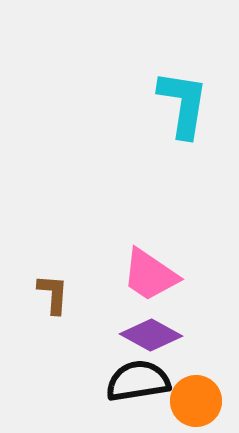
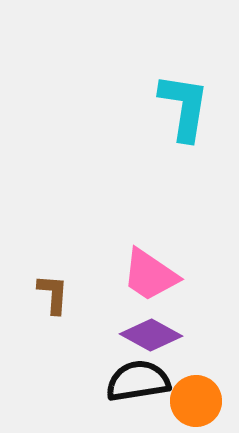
cyan L-shape: moved 1 px right, 3 px down
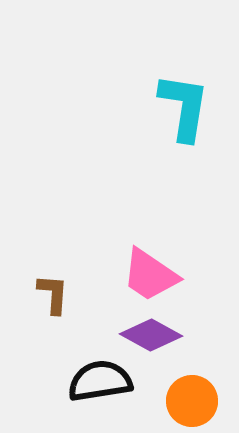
black semicircle: moved 38 px left
orange circle: moved 4 px left
